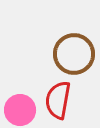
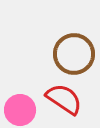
red semicircle: moved 6 px right, 1 px up; rotated 114 degrees clockwise
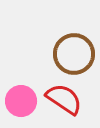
pink circle: moved 1 px right, 9 px up
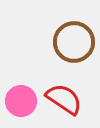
brown circle: moved 12 px up
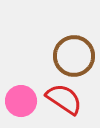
brown circle: moved 14 px down
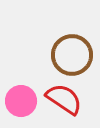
brown circle: moved 2 px left, 1 px up
